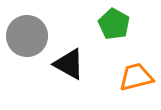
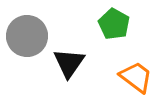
black triangle: moved 1 px up; rotated 36 degrees clockwise
orange trapezoid: rotated 51 degrees clockwise
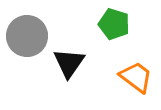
green pentagon: rotated 12 degrees counterclockwise
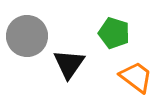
green pentagon: moved 9 px down
black triangle: moved 1 px down
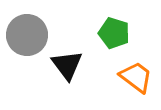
gray circle: moved 1 px up
black triangle: moved 2 px left, 1 px down; rotated 12 degrees counterclockwise
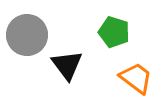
green pentagon: moved 1 px up
orange trapezoid: moved 1 px down
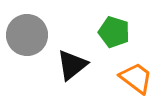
black triangle: moved 5 px right; rotated 28 degrees clockwise
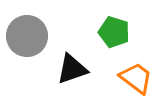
gray circle: moved 1 px down
black triangle: moved 4 px down; rotated 20 degrees clockwise
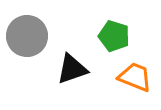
green pentagon: moved 4 px down
orange trapezoid: moved 1 px left, 1 px up; rotated 15 degrees counterclockwise
